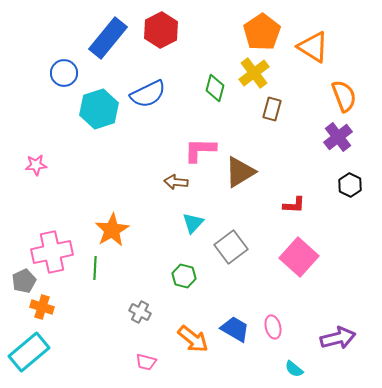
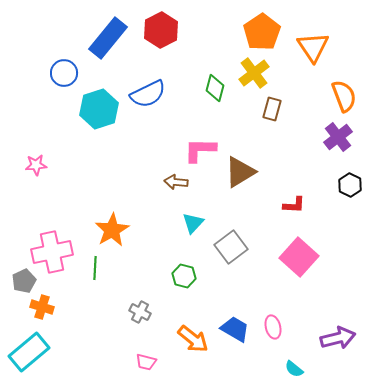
orange triangle: rotated 24 degrees clockwise
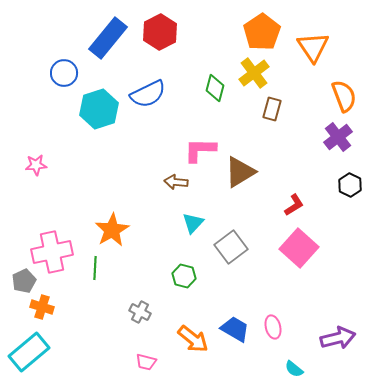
red hexagon: moved 1 px left, 2 px down
red L-shape: rotated 35 degrees counterclockwise
pink square: moved 9 px up
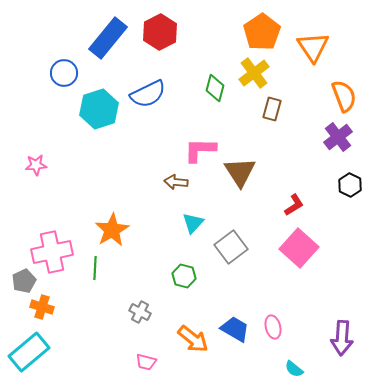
brown triangle: rotated 32 degrees counterclockwise
purple arrow: moved 4 px right; rotated 108 degrees clockwise
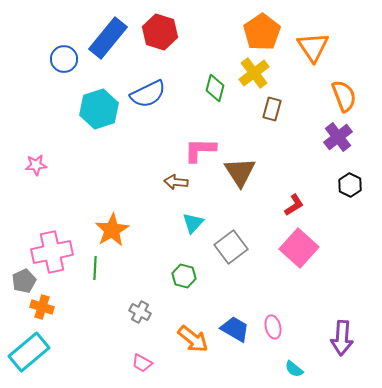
red hexagon: rotated 16 degrees counterclockwise
blue circle: moved 14 px up
pink trapezoid: moved 4 px left, 1 px down; rotated 15 degrees clockwise
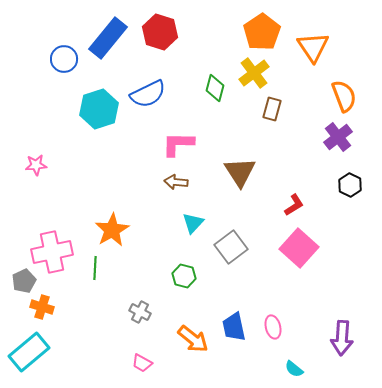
pink L-shape: moved 22 px left, 6 px up
blue trapezoid: moved 1 px left, 2 px up; rotated 132 degrees counterclockwise
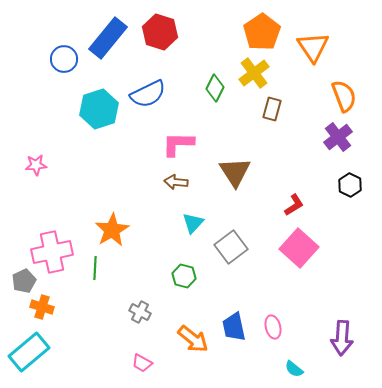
green diamond: rotated 12 degrees clockwise
brown triangle: moved 5 px left
